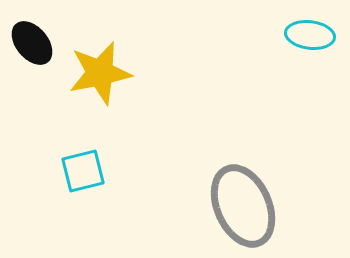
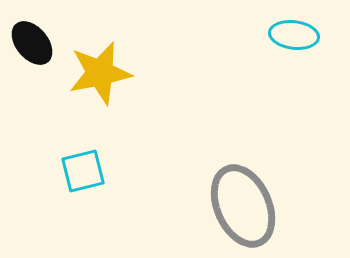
cyan ellipse: moved 16 px left
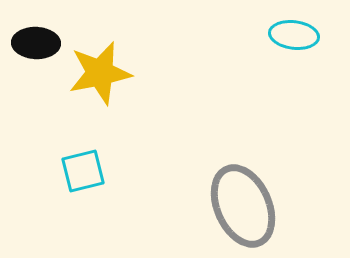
black ellipse: moved 4 px right; rotated 48 degrees counterclockwise
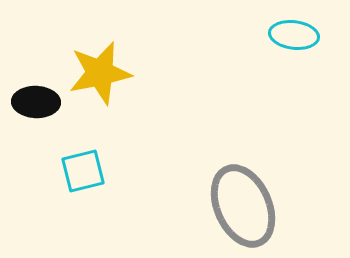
black ellipse: moved 59 px down
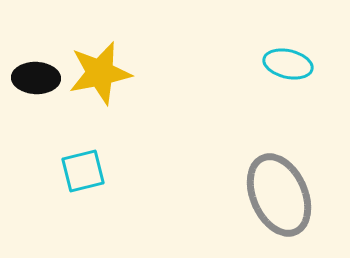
cyan ellipse: moved 6 px left, 29 px down; rotated 6 degrees clockwise
black ellipse: moved 24 px up
gray ellipse: moved 36 px right, 11 px up
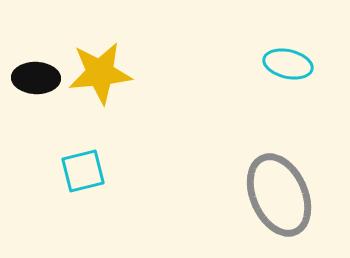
yellow star: rotated 6 degrees clockwise
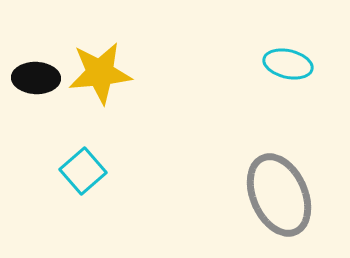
cyan square: rotated 27 degrees counterclockwise
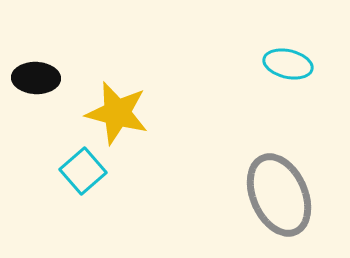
yellow star: moved 17 px right, 40 px down; rotated 20 degrees clockwise
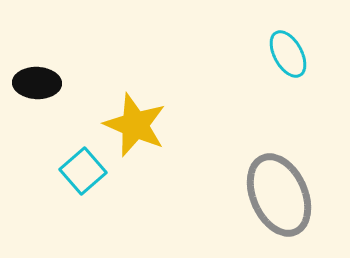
cyan ellipse: moved 10 px up; rotated 48 degrees clockwise
black ellipse: moved 1 px right, 5 px down
yellow star: moved 18 px right, 12 px down; rotated 8 degrees clockwise
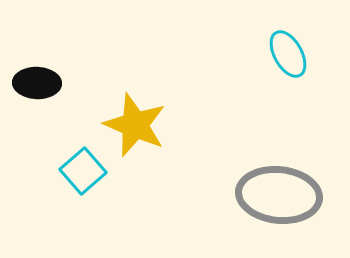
gray ellipse: rotated 60 degrees counterclockwise
